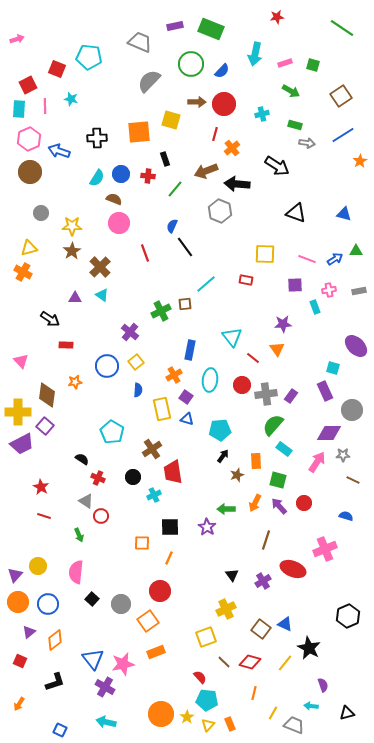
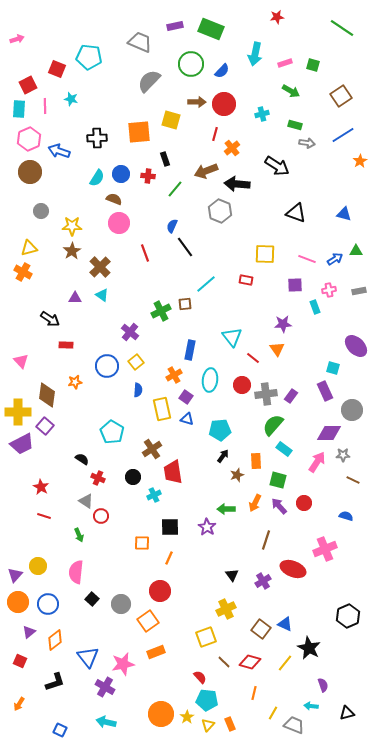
gray circle at (41, 213): moved 2 px up
blue triangle at (93, 659): moved 5 px left, 2 px up
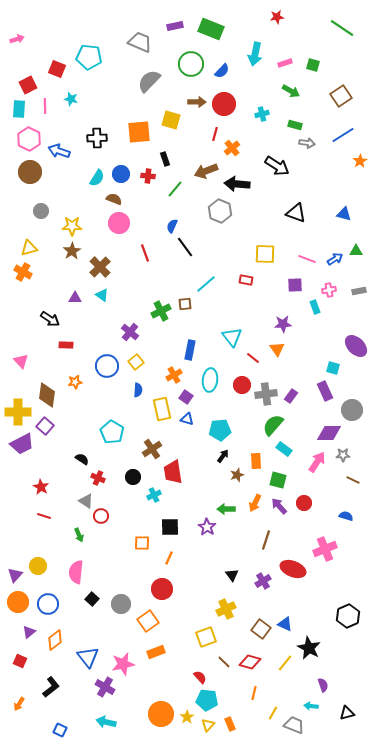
pink hexagon at (29, 139): rotated 10 degrees counterclockwise
red circle at (160, 591): moved 2 px right, 2 px up
black L-shape at (55, 682): moved 4 px left, 5 px down; rotated 20 degrees counterclockwise
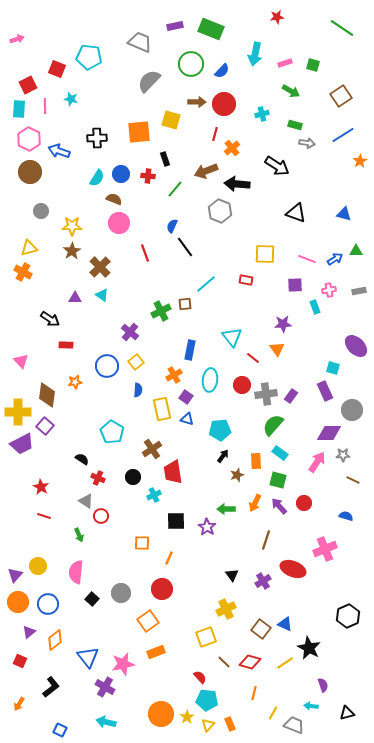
cyan rectangle at (284, 449): moved 4 px left, 4 px down
black square at (170, 527): moved 6 px right, 6 px up
gray circle at (121, 604): moved 11 px up
yellow line at (285, 663): rotated 18 degrees clockwise
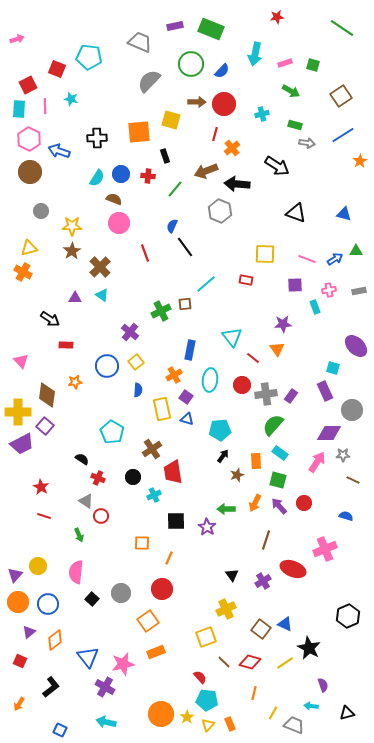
black rectangle at (165, 159): moved 3 px up
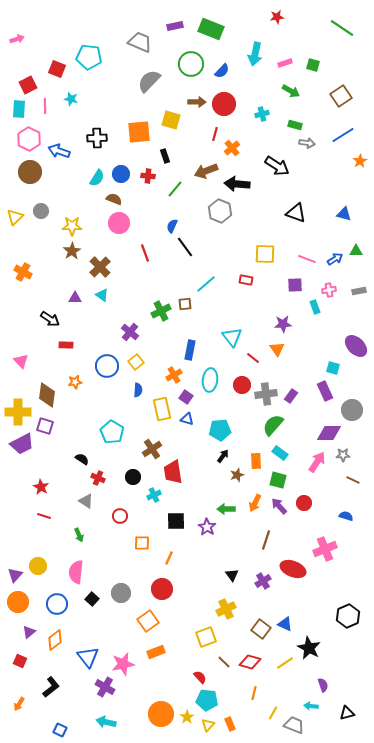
yellow triangle at (29, 248): moved 14 px left, 31 px up; rotated 30 degrees counterclockwise
purple square at (45, 426): rotated 24 degrees counterclockwise
red circle at (101, 516): moved 19 px right
blue circle at (48, 604): moved 9 px right
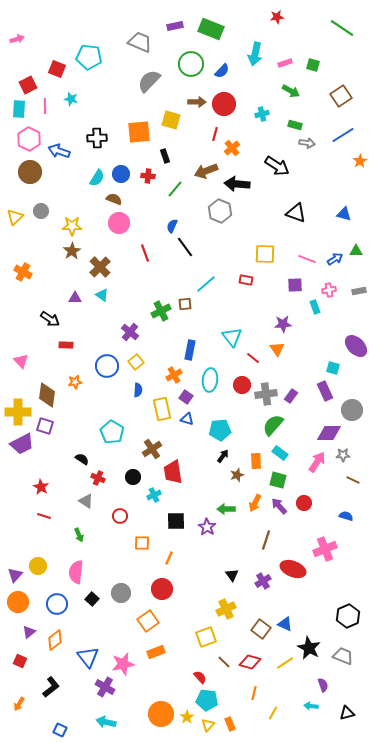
gray trapezoid at (294, 725): moved 49 px right, 69 px up
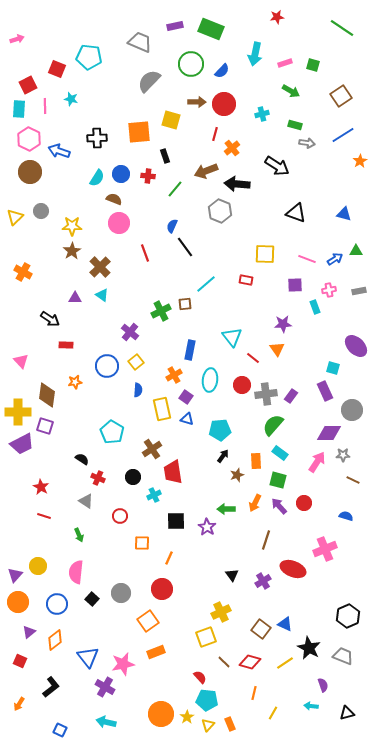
yellow cross at (226, 609): moved 5 px left, 3 px down
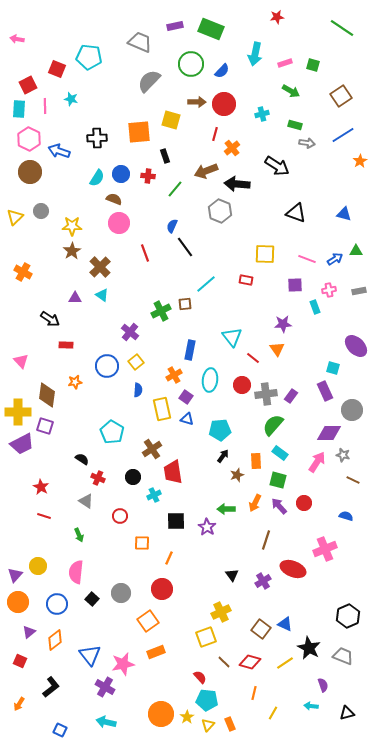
pink arrow at (17, 39): rotated 152 degrees counterclockwise
gray star at (343, 455): rotated 16 degrees clockwise
blue triangle at (88, 657): moved 2 px right, 2 px up
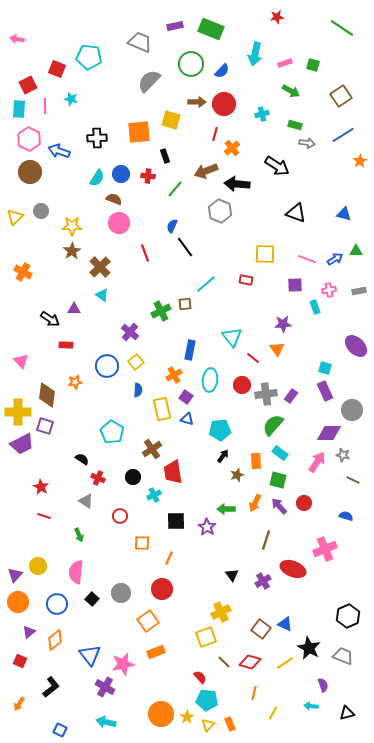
purple triangle at (75, 298): moved 1 px left, 11 px down
cyan square at (333, 368): moved 8 px left
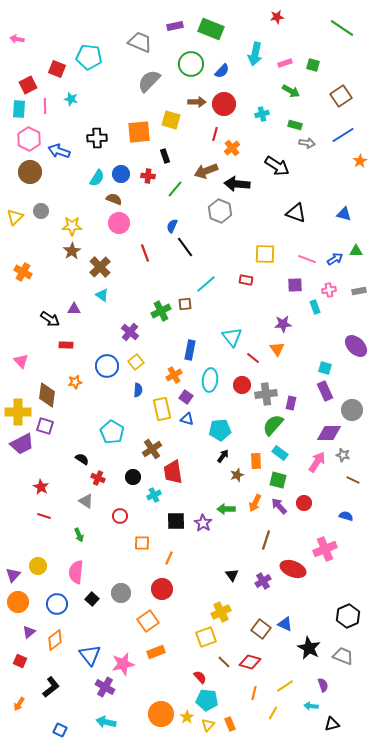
purple rectangle at (291, 396): moved 7 px down; rotated 24 degrees counterclockwise
purple star at (207, 527): moved 4 px left, 4 px up
purple triangle at (15, 575): moved 2 px left
yellow line at (285, 663): moved 23 px down
black triangle at (347, 713): moved 15 px left, 11 px down
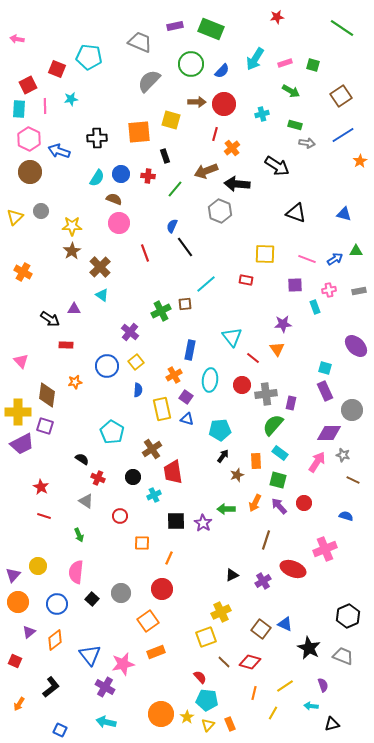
cyan arrow at (255, 54): moved 5 px down; rotated 20 degrees clockwise
cyan star at (71, 99): rotated 24 degrees counterclockwise
black triangle at (232, 575): rotated 40 degrees clockwise
red square at (20, 661): moved 5 px left
